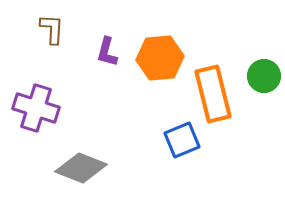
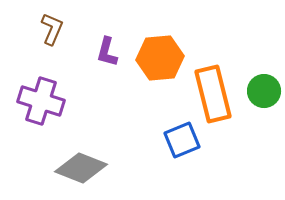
brown L-shape: rotated 20 degrees clockwise
green circle: moved 15 px down
purple cross: moved 5 px right, 7 px up
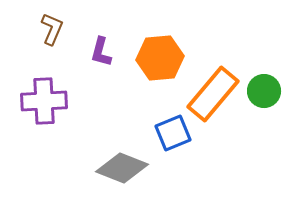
purple L-shape: moved 6 px left
orange rectangle: rotated 54 degrees clockwise
purple cross: moved 3 px right; rotated 21 degrees counterclockwise
blue square: moved 9 px left, 7 px up
gray diamond: moved 41 px right
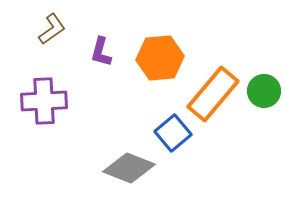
brown L-shape: rotated 32 degrees clockwise
blue square: rotated 18 degrees counterclockwise
gray diamond: moved 7 px right
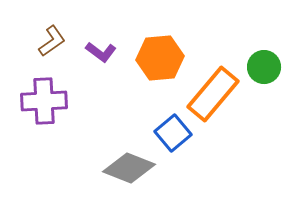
brown L-shape: moved 12 px down
purple L-shape: rotated 68 degrees counterclockwise
green circle: moved 24 px up
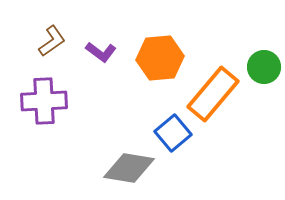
gray diamond: rotated 12 degrees counterclockwise
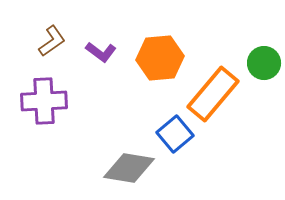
green circle: moved 4 px up
blue square: moved 2 px right, 1 px down
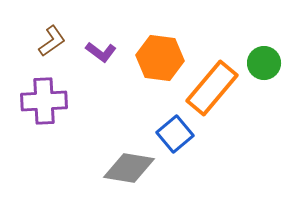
orange hexagon: rotated 12 degrees clockwise
orange rectangle: moved 1 px left, 6 px up
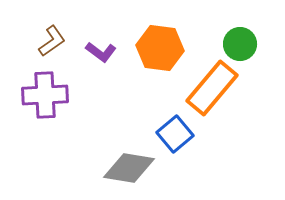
orange hexagon: moved 10 px up
green circle: moved 24 px left, 19 px up
purple cross: moved 1 px right, 6 px up
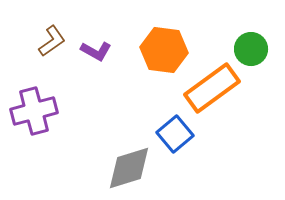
green circle: moved 11 px right, 5 px down
orange hexagon: moved 4 px right, 2 px down
purple L-shape: moved 5 px left, 1 px up; rotated 8 degrees counterclockwise
orange rectangle: rotated 14 degrees clockwise
purple cross: moved 11 px left, 16 px down; rotated 12 degrees counterclockwise
gray diamond: rotated 27 degrees counterclockwise
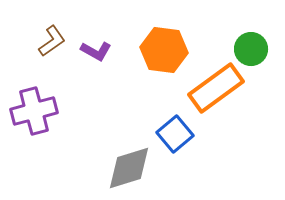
orange rectangle: moved 4 px right
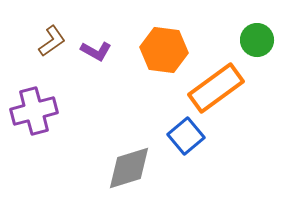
green circle: moved 6 px right, 9 px up
blue square: moved 11 px right, 2 px down
